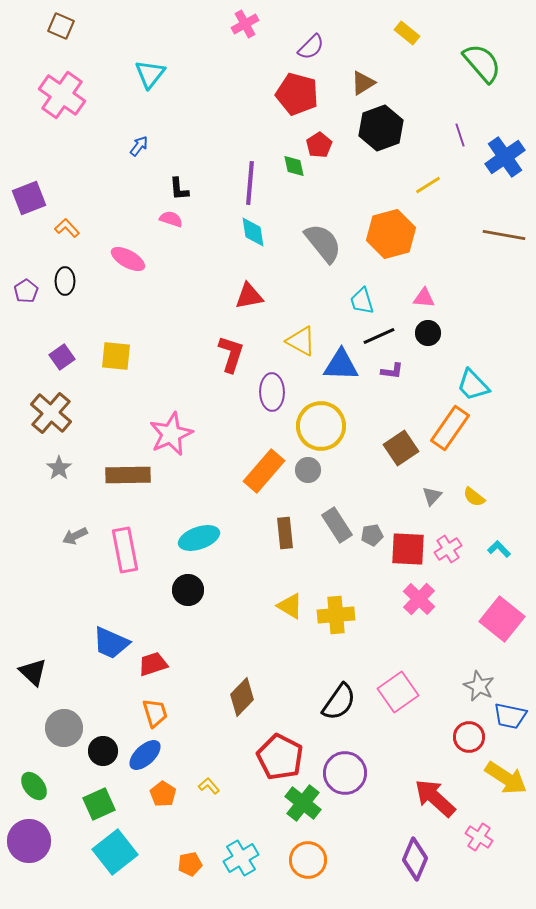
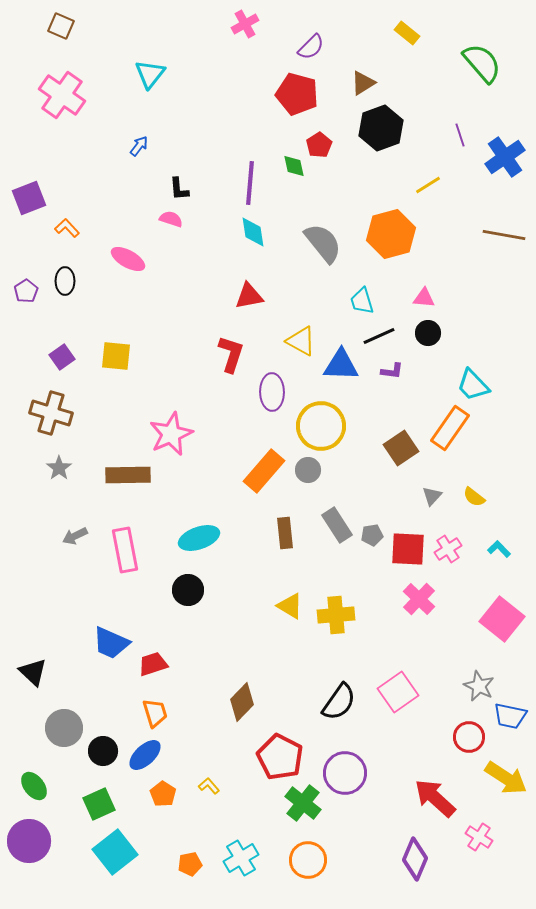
brown cross at (51, 413): rotated 24 degrees counterclockwise
brown diamond at (242, 697): moved 5 px down
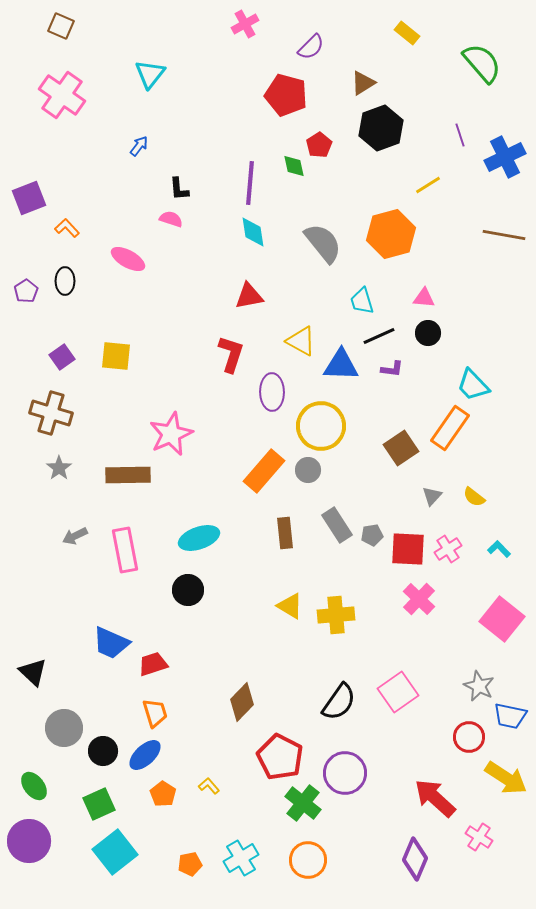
red pentagon at (297, 94): moved 11 px left, 1 px down
blue cross at (505, 157): rotated 9 degrees clockwise
purple L-shape at (392, 371): moved 2 px up
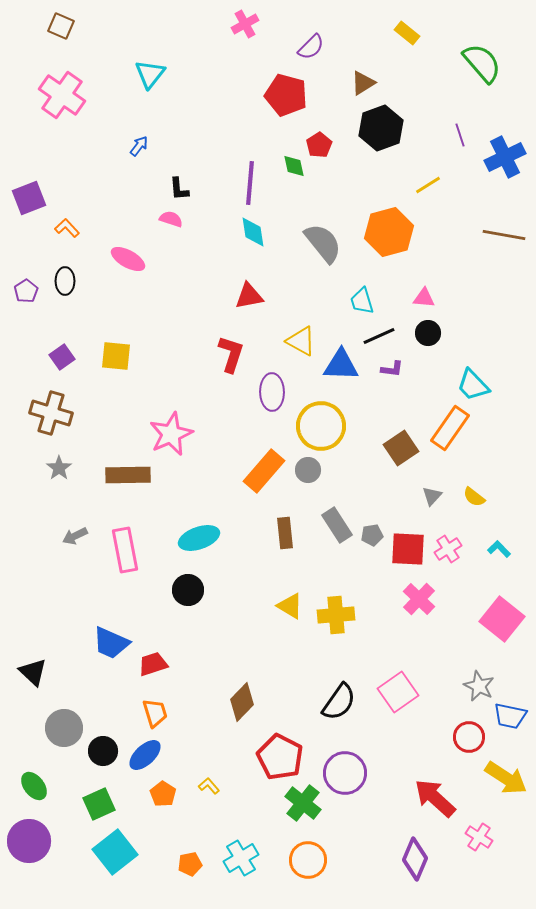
orange hexagon at (391, 234): moved 2 px left, 2 px up
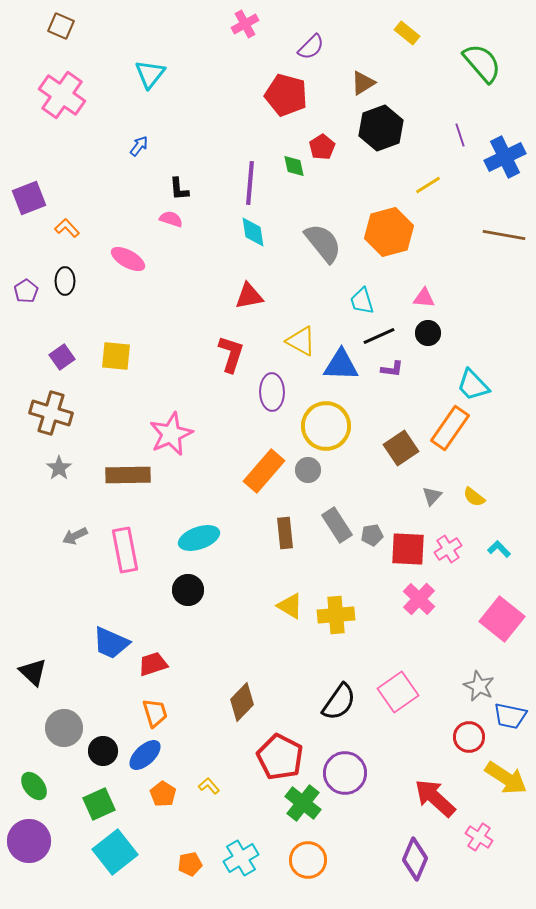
red pentagon at (319, 145): moved 3 px right, 2 px down
yellow circle at (321, 426): moved 5 px right
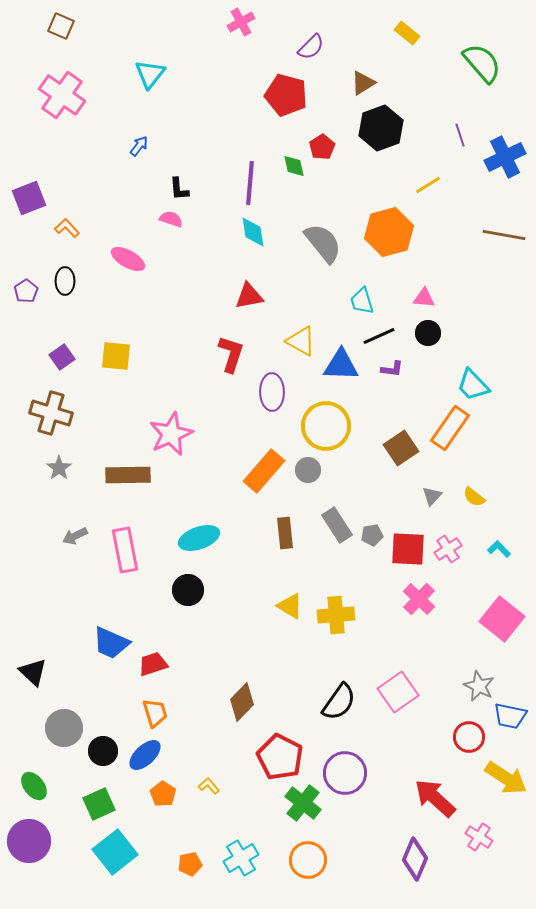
pink cross at (245, 24): moved 4 px left, 2 px up
